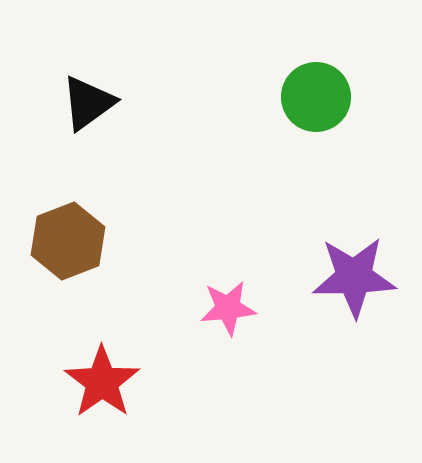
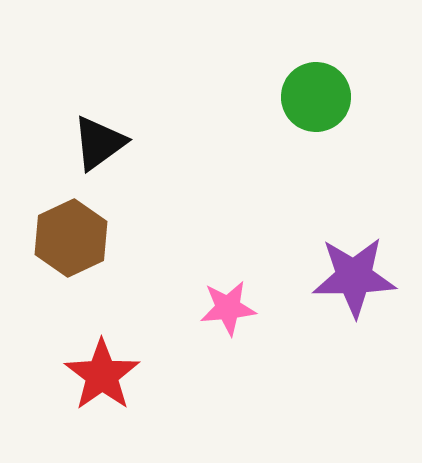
black triangle: moved 11 px right, 40 px down
brown hexagon: moved 3 px right, 3 px up; rotated 4 degrees counterclockwise
red star: moved 7 px up
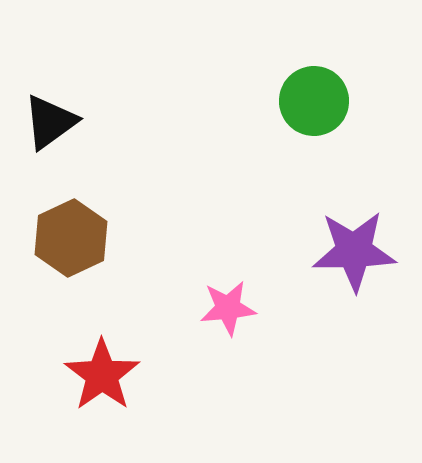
green circle: moved 2 px left, 4 px down
black triangle: moved 49 px left, 21 px up
purple star: moved 26 px up
